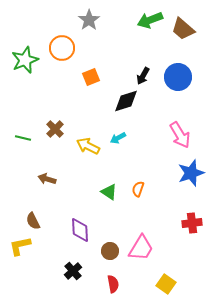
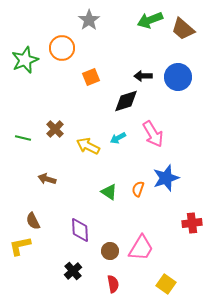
black arrow: rotated 60 degrees clockwise
pink arrow: moved 27 px left, 1 px up
blue star: moved 25 px left, 5 px down
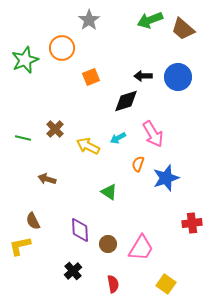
orange semicircle: moved 25 px up
brown circle: moved 2 px left, 7 px up
